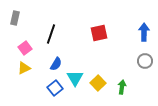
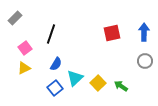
gray rectangle: rotated 32 degrees clockwise
red square: moved 13 px right
cyan triangle: rotated 18 degrees clockwise
green arrow: moved 1 px left, 1 px up; rotated 64 degrees counterclockwise
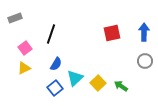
gray rectangle: rotated 24 degrees clockwise
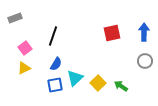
black line: moved 2 px right, 2 px down
blue square: moved 3 px up; rotated 28 degrees clockwise
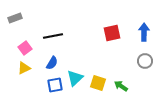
black line: rotated 60 degrees clockwise
blue semicircle: moved 4 px left, 1 px up
yellow square: rotated 28 degrees counterclockwise
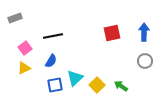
blue semicircle: moved 1 px left, 2 px up
yellow square: moved 1 px left, 2 px down; rotated 28 degrees clockwise
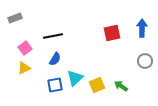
blue arrow: moved 2 px left, 4 px up
blue semicircle: moved 4 px right, 2 px up
yellow square: rotated 21 degrees clockwise
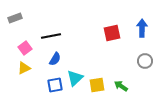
black line: moved 2 px left
yellow square: rotated 14 degrees clockwise
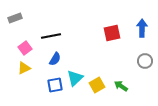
yellow square: rotated 21 degrees counterclockwise
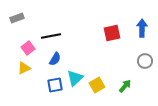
gray rectangle: moved 2 px right
pink square: moved 3 px right
green arrow: moved 4 px right; rotated 96 degrees clockwise
